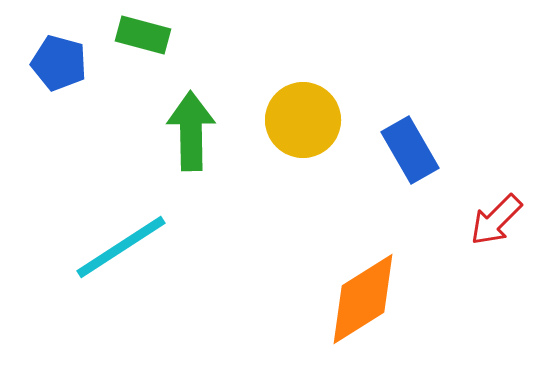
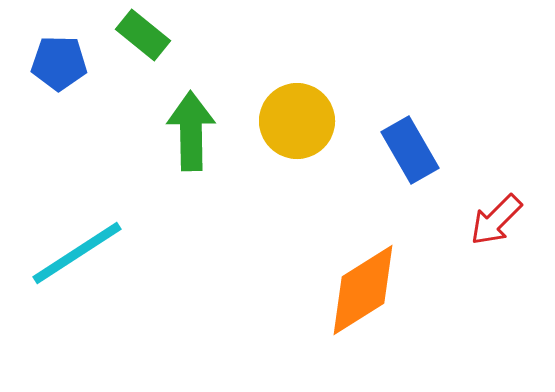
green rectangle: rotated 24 degrees clockwise
blue pentagon: rotated 14 degrees counterclockwise
yellow circle: moved 6 px left, 1 px down
cyan line: moved 44 px left, 6 px down
orange diamond: moved 9 px up
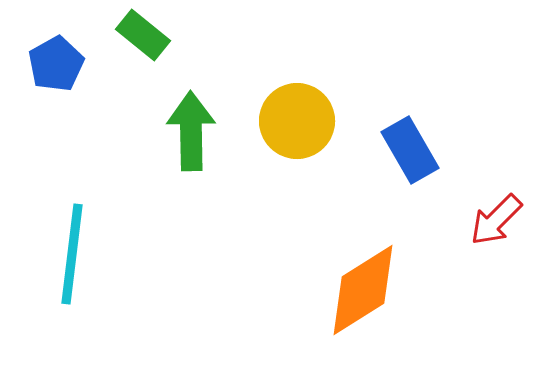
blue pentagon: moved 3 px left, 1 px down; rotated 30 degrees counterclockwise
cyan line: moved 5 px left, 1 px down; rotated 50 degrees counterclockwise
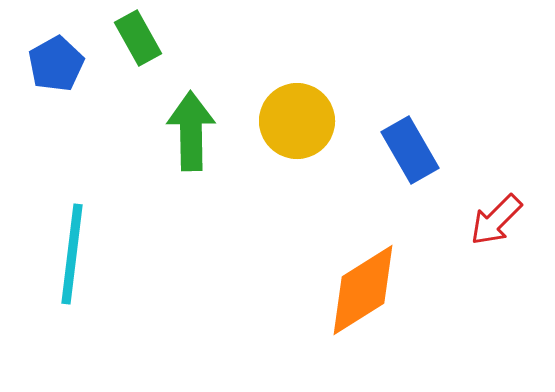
green rectangle: moved 5 px left, 3 px down; rotated 22 degrees clockwise
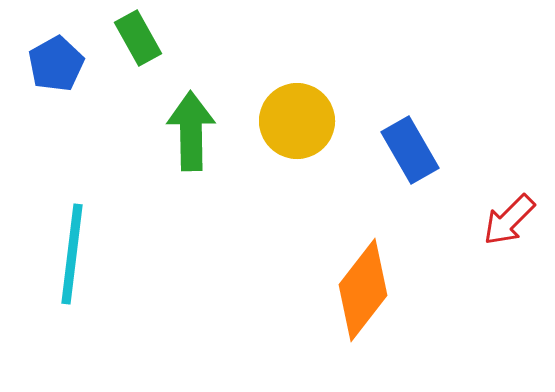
red arrow: moved 13 px right
orange diamond: rotated 20 degrees counterclockwise
